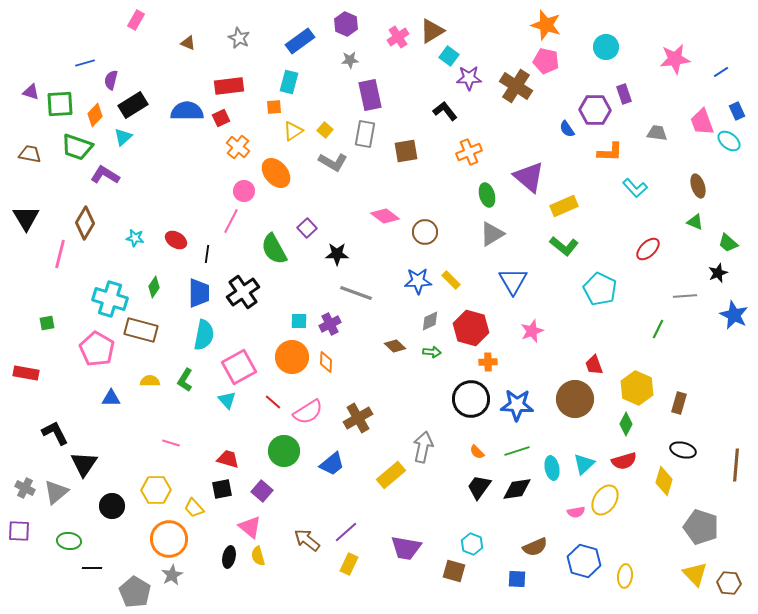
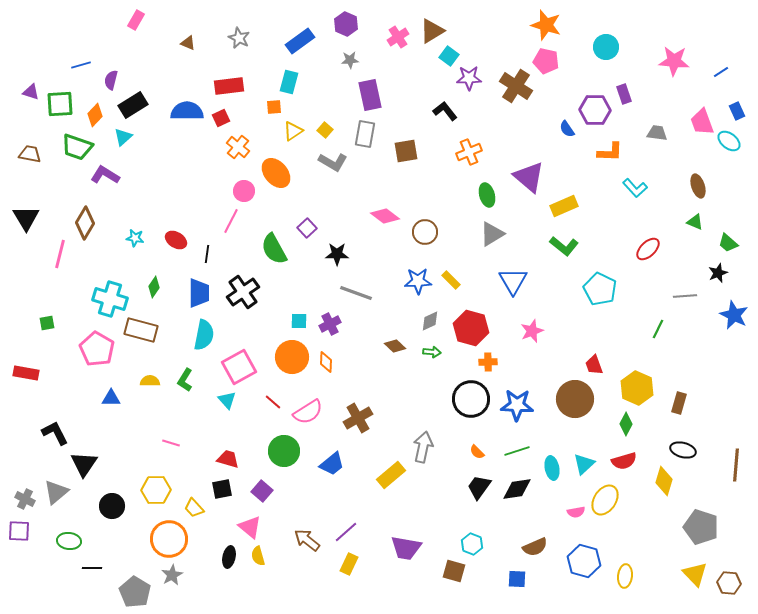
pink star at (675, 59): moved 1 px left, 2 px down; rotated 12 degrees clockwise
blue line at (85, 63): moved 4 px left, 2 px down
gray cross at (25, 488): moved 11 px down
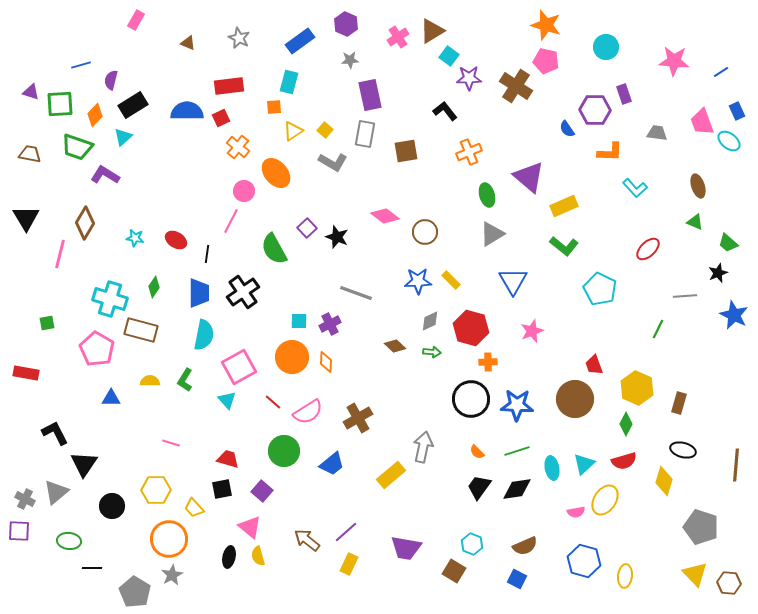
black star at (337, 254): moved 17 px up; rotated 20 degrees clockwise
brown semicircle at (535, 547): moved 10 px left, 1 px up
brown square at (454, 571): rotated 15 degrees clockwise
blue square at (517, 579): rotated 24 degrees clockwise
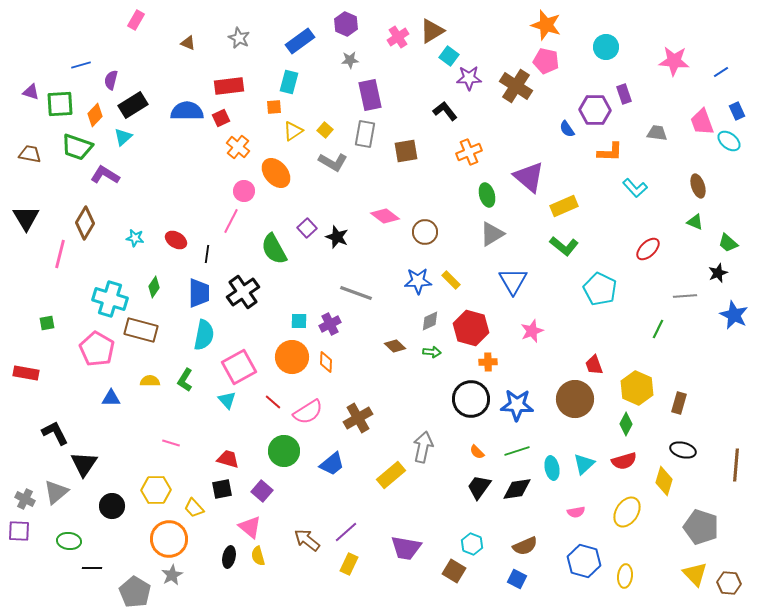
yellow ellipse at (605, 500): moved 22 px right, 12 px down
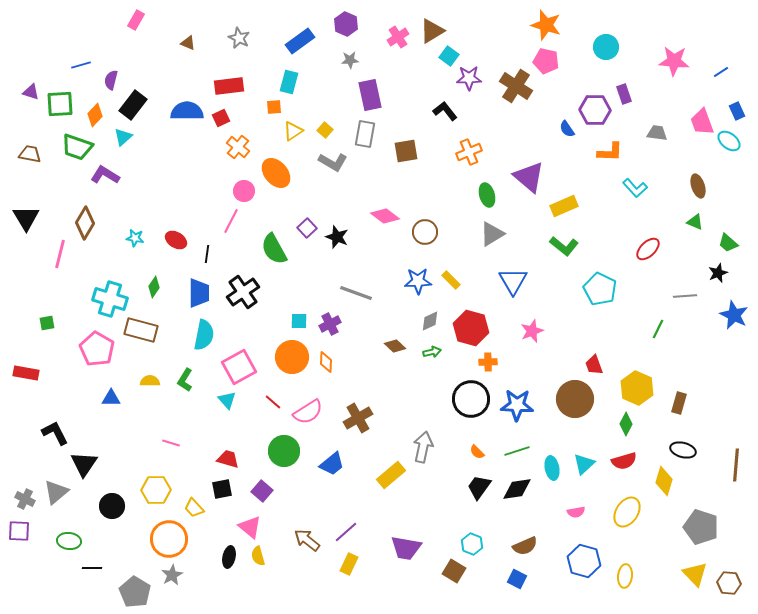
black rectangle at (133, 105): rotated 20 degrees counterclockwise
green arrow at (432, 352): rotated 18 degrees counterclockwise
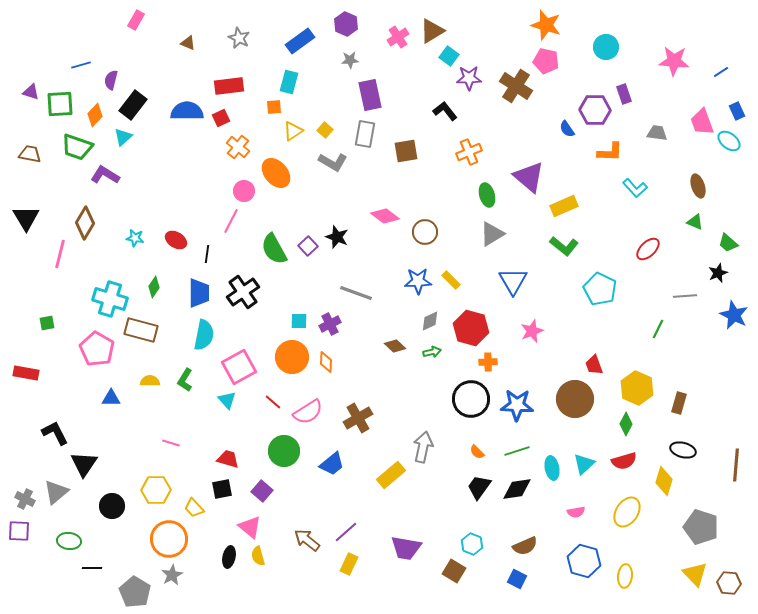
purple square at (307, 228): moved 1 px right, 18 px down
